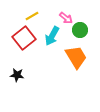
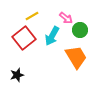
black star: rotated 24 degrees counterclockwise
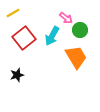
yellow line: moved 19 px left, 3 px up
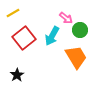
black star: rotated 16 degrees counterclockwise
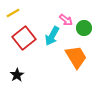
pink arrow: moved 2 px down
green circle: moved 4 px right, 2 px up
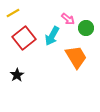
pink arrow: moved 2 px right, 1 px up
green circle: moved 2 px right
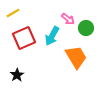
red square: rotated 15 degrees clockwise
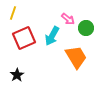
yellow line: rotated 40 degrees counterclockwise
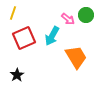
green circle: moved 13 px up
